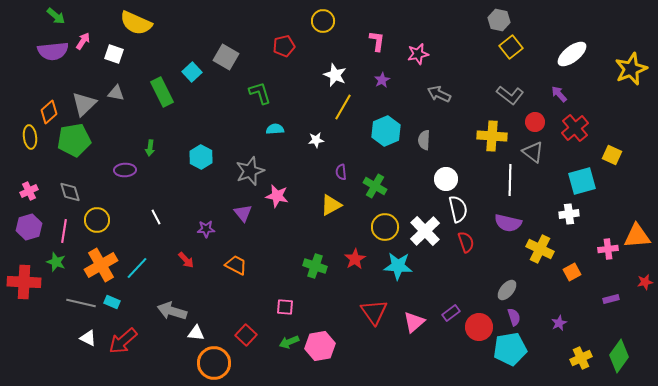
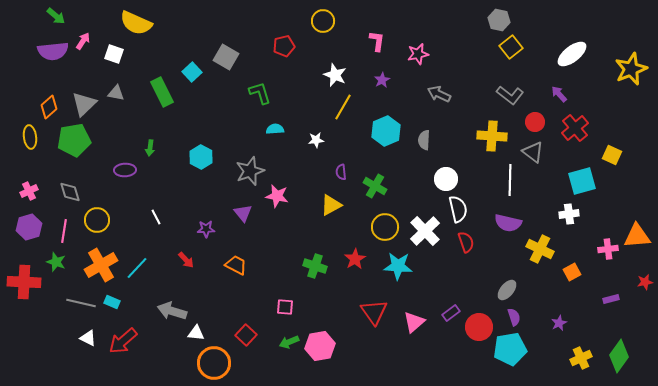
orange diamond at (49, 112): moved 5 px up
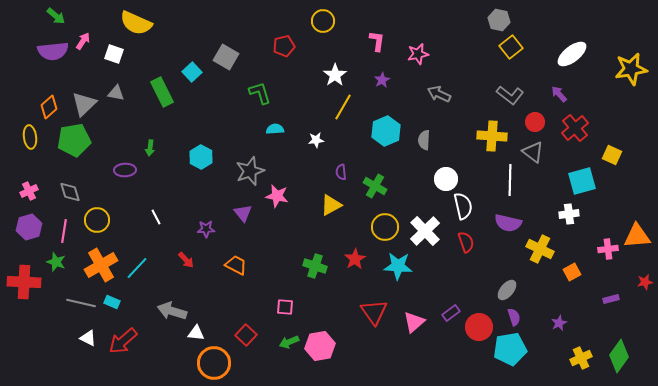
yellow star at (631, 69): rotated 12 degrees clockwise
white star at (335, 75): rotated 15 degrees clockwise
white semicircle at (458, 209): moved 5 px right, 3 px up
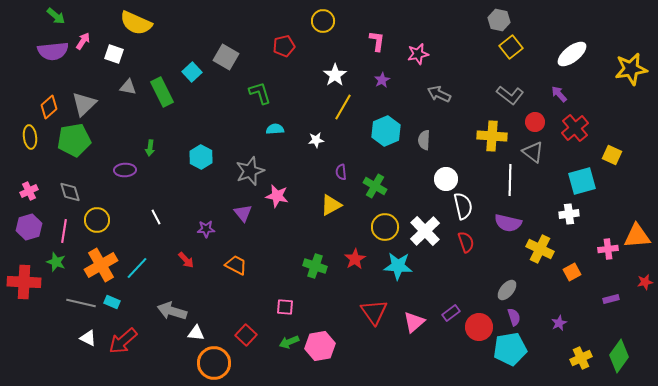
gray triangle at (116, 93): moved 12 px right, 6 px up
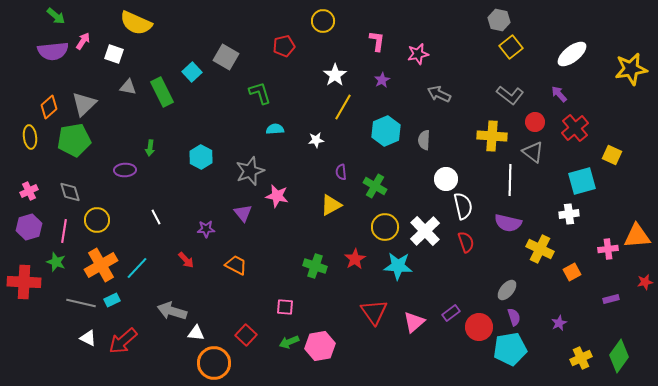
cyan rectangle at (112, 302): moved 2 px up; rotated 49 degrees counterclockwise
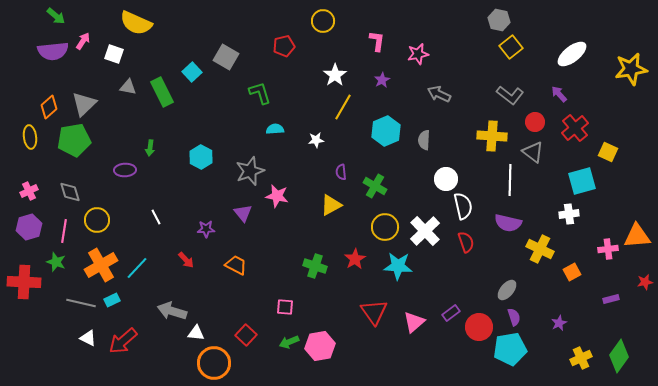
yellow square at (612, 155): moved 4 px left, 3 px up
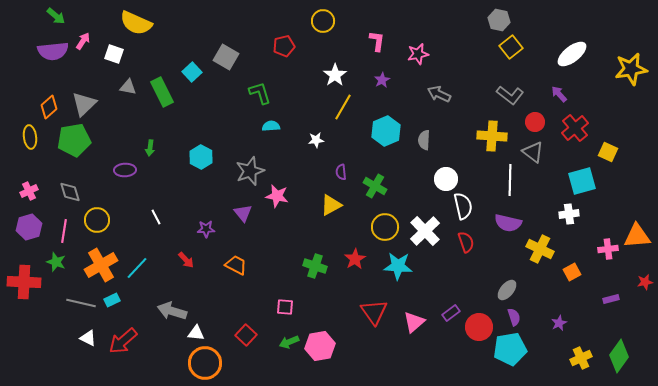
cyan semicircle at (275, 129): moved 4 px left, 3 px up
orange circle at (214, 363): moved 9 px left
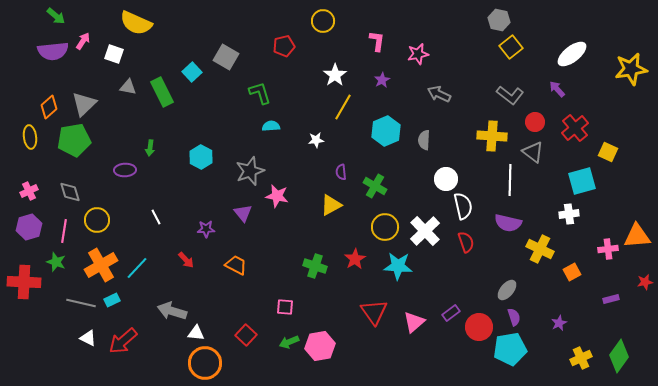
purple arrow at (559, 94): moved 2 px left, 5 px up
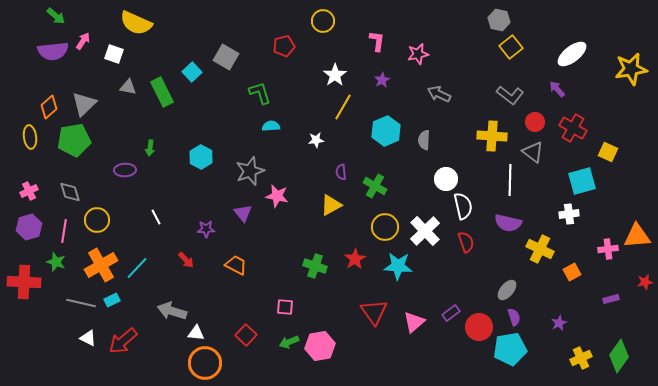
red cross at (575, 128): moved 2 px left; rotated 20 degrees counterclockwise
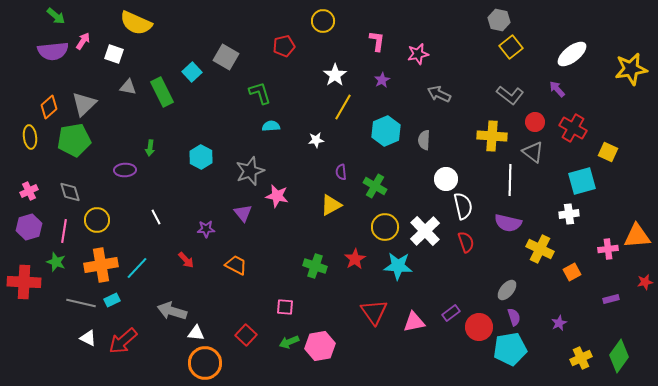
orange cross at (101, 265): rotated 20 degrees clockwise
pink triangle at (414, 322): rotated 30 degrees clockwise
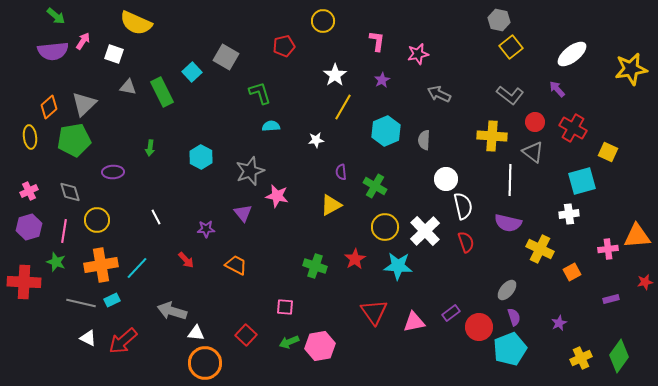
purple ellipse at (125, 170): moved 12 px left, 2 px down
cyan pentagon at (510, 349): rotated 12 degrees counterclockwise
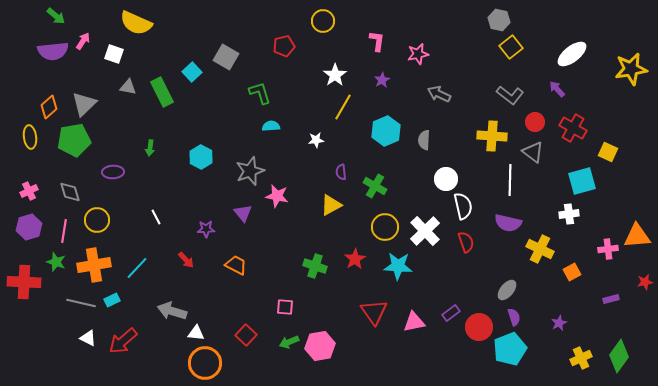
orange cross at (101, 265): moved 7 px left
